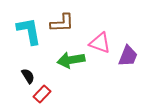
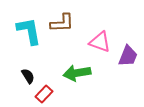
pink triangle: moved 1 px up
green arrow: moved 6 px right, 13 px down
red rectangle: moved 2 px right
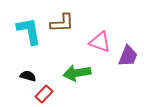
black semicircle: rotated 42 degrees counterclockwise
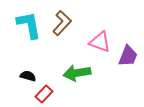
brown L-shape: rotated 45 degrees counterclockwise
cyan L-shape: moved 6 px up
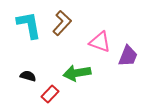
red rectangle: moved 6 px right
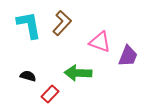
green arrow: moved 1 px right; rotated 12 degrees clockwise
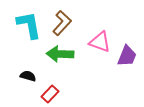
purple trapezoid: moved 1 px left
green arrow: moved 18 px left, 19 px up
